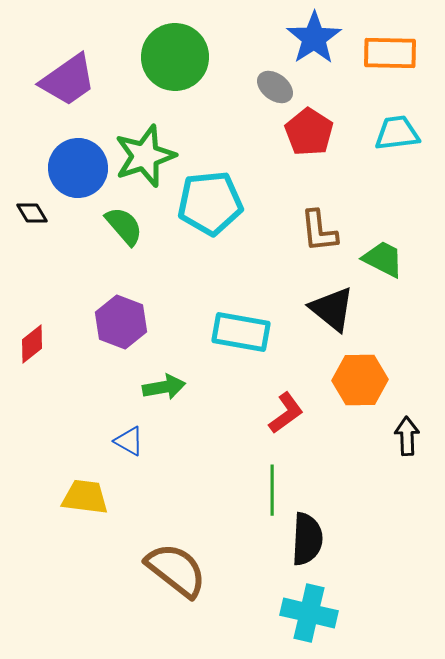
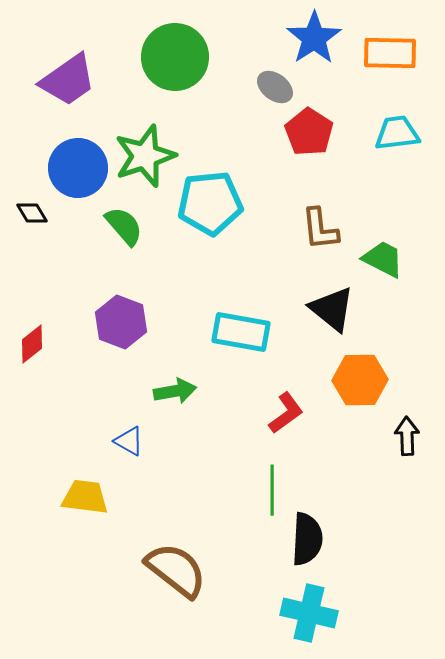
brown L-shape: moved 1 px right, 2 px up
green arrow: moved 11 px right, 4 px down
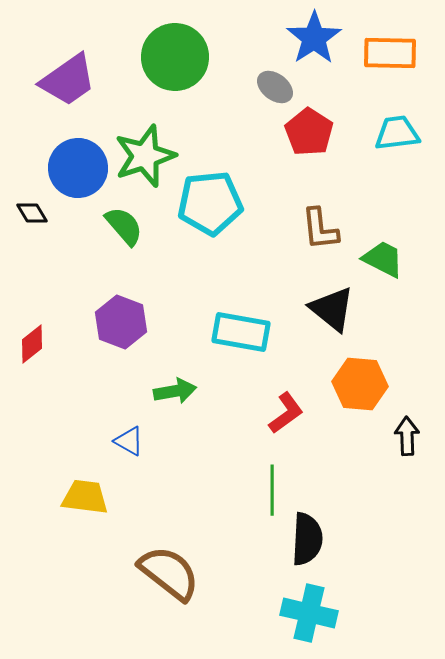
orange hexagon: moved 4 px down; rotated 6 degrees clockwise
brown semicircle: moved 7 px left, 3 px down
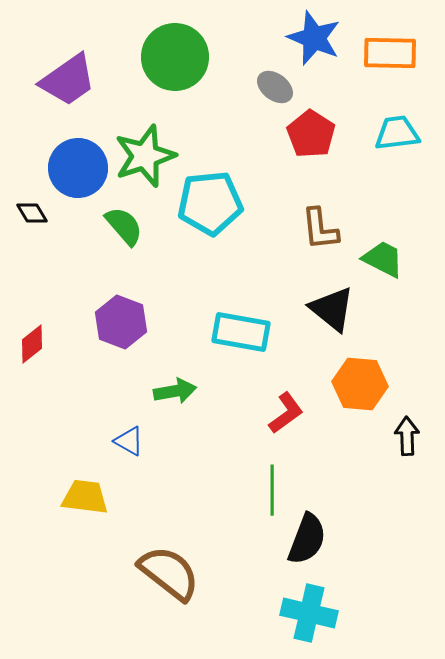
blue star: rotated 16 degrees counterclockwise
red pentagon: moved 2 px right, 2 px down
black semicircle: rotated 18 degrees clockwise
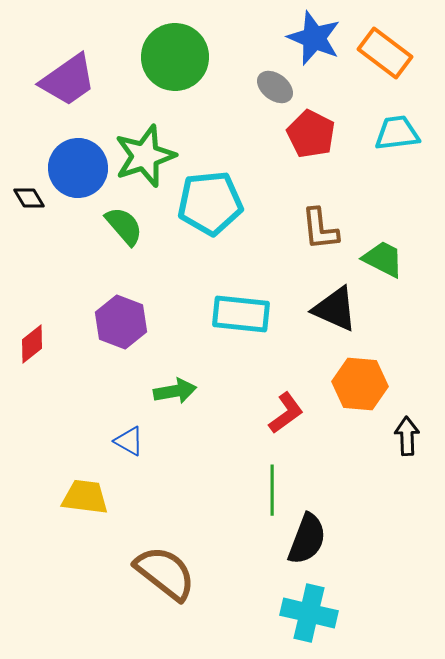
orange rectangle: moved 5 px left; rotated 36 degrees clockwise
red pentagon: rotated 6 degrees counterclockwise
black diamond: moved 3 px left, 15 px up
black triangle: moved 3 px right; rotated 15 degrees counterclockwise
cyan rectangle: moved 18 px up; rotated 4 degrees counterclockwise
brown semicircle: moved 4 px left
